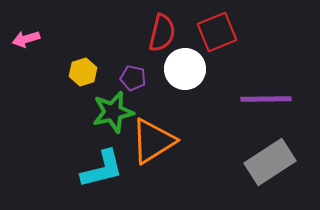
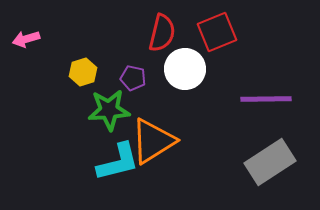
green star: moved 4 px left, 2 px up; rotated 9 degrees clockwise
cyan L-shape: moved 16 px right, 7 px up
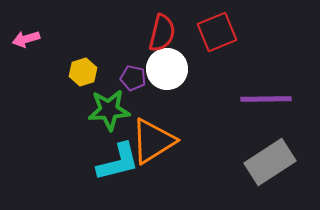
white circle: moved 18 px left
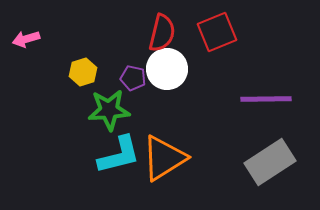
orange triangle: moved 11 px right, 17 px down
cyan L-shape: moved 1 px right, 7 px up
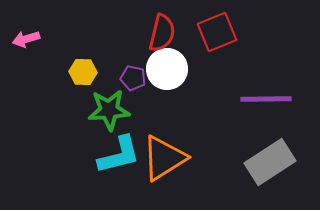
yellow hexagon: rotated 20 degrees clockwise
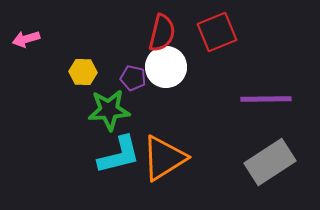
white circle: moved 1 px left, 2 px up
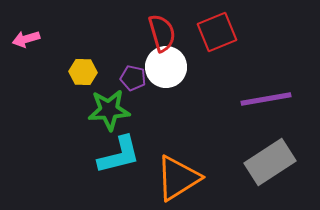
red semicircle: rotated 30 degrees counterclockwise
purple line: rotated 9 degrees counterclockwise
orange triangle: moved 14 px right, 20 px down
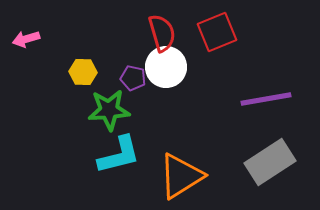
orange triangle: moved 3 px right, 2 px up
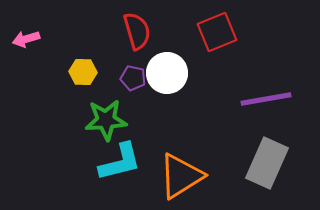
red semicircle: moved 25 px left, 2 px up
white circle: moved 1 px right, 6 px down
green star: moved 3 px left, 10 px down
cyan L-shape: moved 1 px right, 7 px down
gray rectangle: moved 3 px left, 1 px down; rotated 33 degrees counterclockwise
